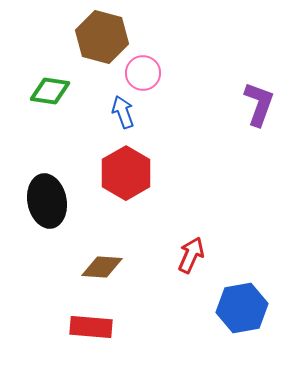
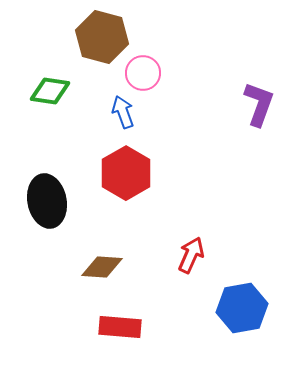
red rectangle: moved 29 px right
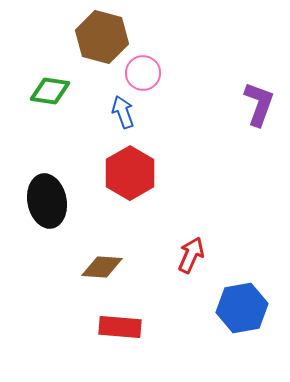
red hexagon: moved 4 px right
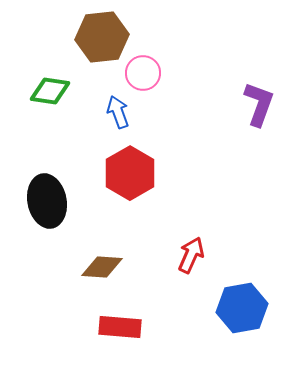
brown hexagon: rotated 21 degrees counterclockwise
blue arrow: moved 5 px left
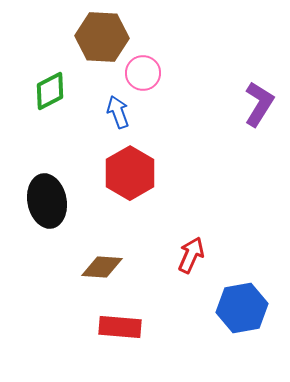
brown hexagon: rotated 9 degrees clockwise
green diamond: rotated 36 degrees counterclockwise
purple L-shape: rotated 12 degrees clockwise
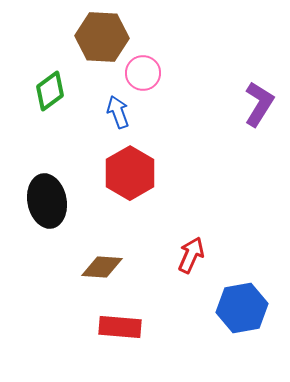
green diamond: rotated 9 degrees counterclockwise
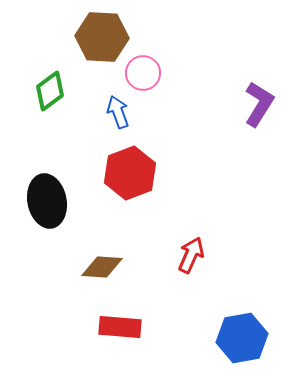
red hexagon: rotated 9 degrees clockwise
blue hexagon: moved 30 px down
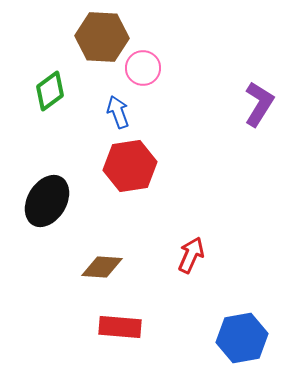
pink circle: moved 5 px up
red hexagon: moved 7 px up; rotated 12 degrees clockwise
black ellipse: rotated 42 degrees clockwise
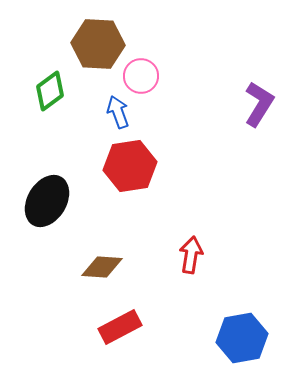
brown hexagon: moved 4 px left, 7 px down
pink circle: moved 2 px left, 8 px down
red arrow: rotated 15 degrees counterclockwise
red rectangle: rotated 33 degrees counterclockwise
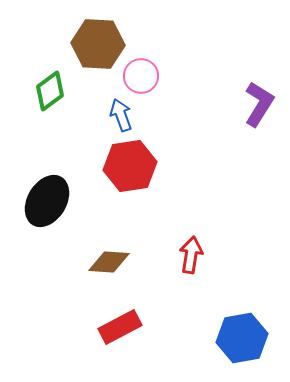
blue arrow: moved 3 px right, 3 px down
brown diamond: moved 7 px right, 5 px up
